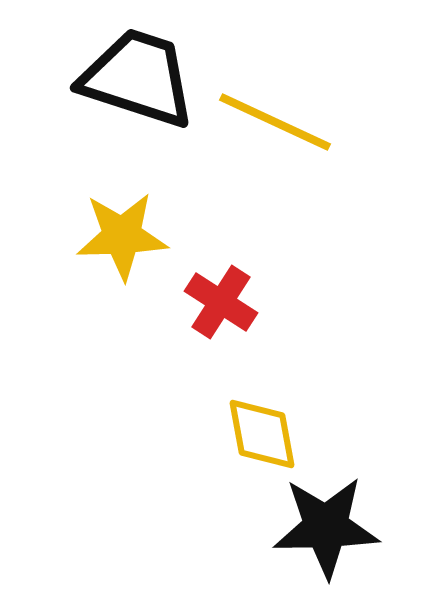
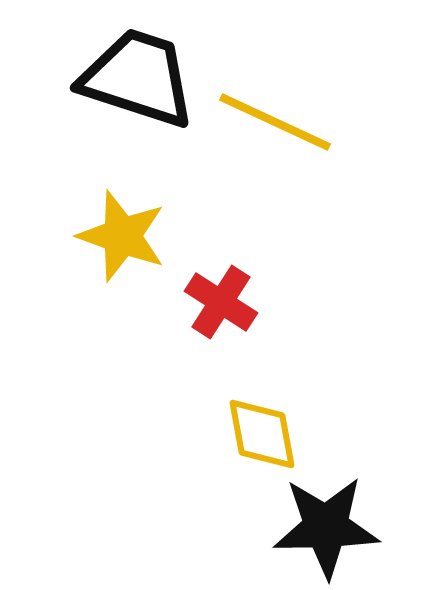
yellow star: rotated 22 degrees clockwise
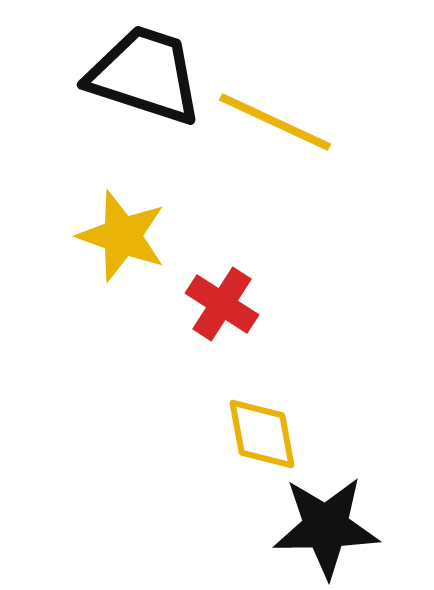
black trapezoid: moved 7 px right, 3 px up
red cross: moved 1 px right, 2 px down
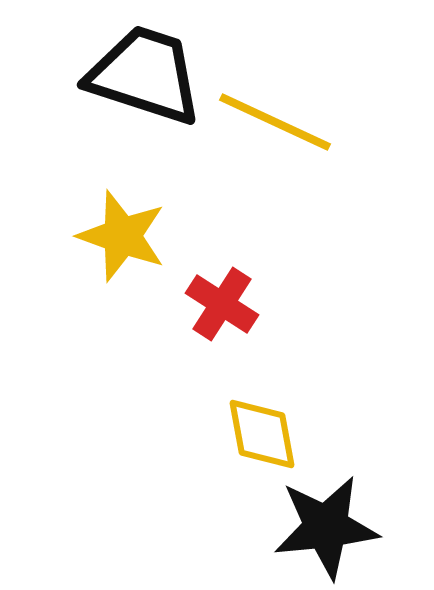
black star: rotated 5 degrees counterclockwise
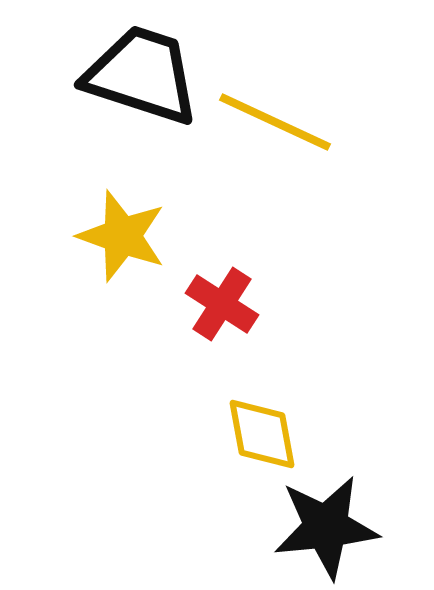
black trapezoid: moved 3 px left
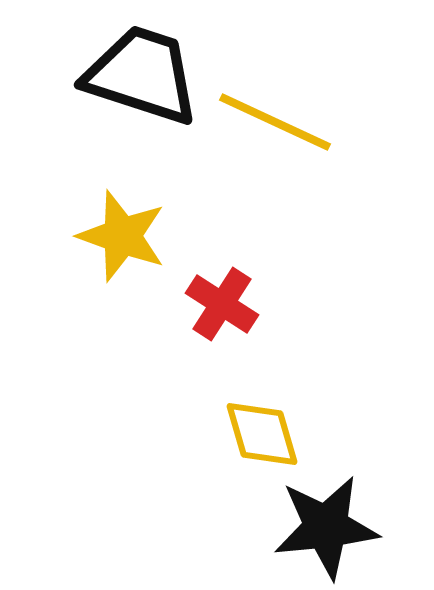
yellow diamond: rotated 6 degrees counterclockwise
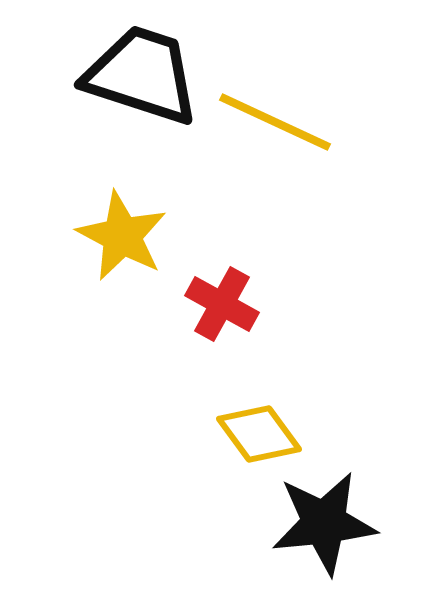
yellow star: rotated 8 degrees clockwise
red cross: rotated 4 degrees counterclockwise
yellow diamond: moved 3 px left; rotated 20 degrees counterclockwise
black star: moved 2 px left, 4 px up
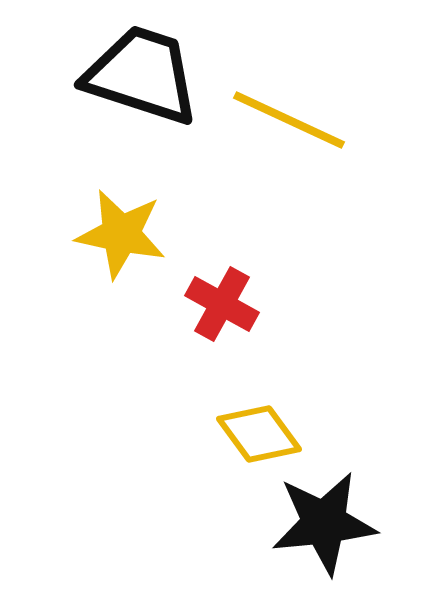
yellow line: moved 14 px right, 2 px up
yellow star: moved 1 px left, 2 px up; rotated 16 degrees counterclockwise
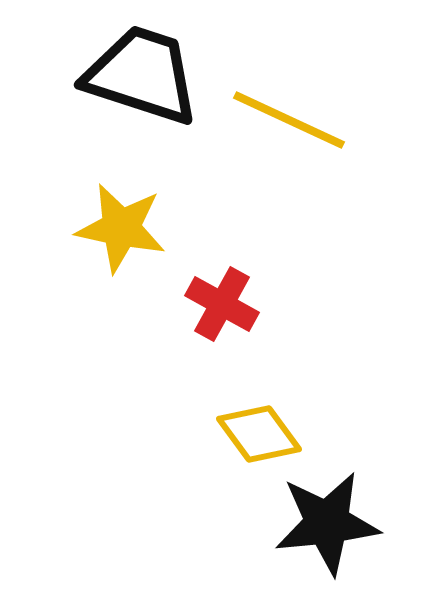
yellow star: moved 6 px up
black star: moved 3 px right
